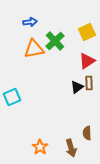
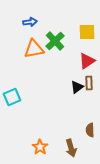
yellow square: rotated 24 degrees clockwise
brown semicircle: moved 3 px right, 3 px up
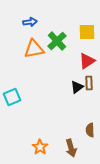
green cross: moved 2 px right
